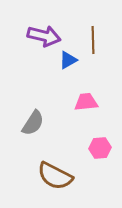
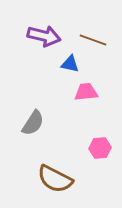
brown line: rotated 68 degrees counterclockwise
blue triangle: moved 2 px right, 4 px down; rotated 42 degrees clockwise
pink trapezoid: moved 10 px up
brown semicircle: moved 3 px down
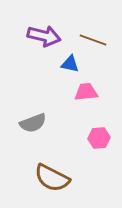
gray semicircle: rotated 36 degrees clockwise
pink hexagon: moved 1 px left, 10 px up
brown semicircle: moved 3 px left, 1 px up
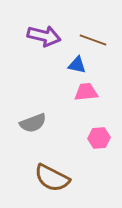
blue triangle: moved 7 px right, 1 px down
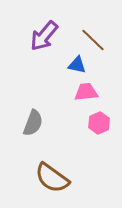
purple arrow: rotated 116 degrees clockwise
brown line: rotated 24 degrees clockwise
gray semicircle: rotated 48 degrees counterclockwise
pink hexagon: moved 15 px up; rotated 20 degrees counterclockwise
brown semicircle: rotated 9 degrees clockwise
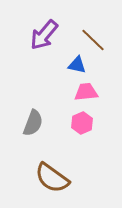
purple arrow: moved 1 px up
pink hexagon: moved 17 px left
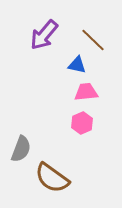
gray semicircle: moved 12 px left, 26 px down
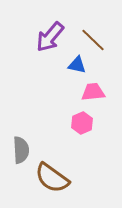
purple arrow: moved 6 px right, 2 px down
pink trapezoid: moved 7 px right
gray semicircle: moved 1 px down; rotated 24 degrees counterclockwise
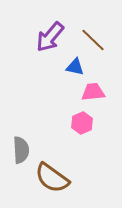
blue triangle: moved 2 px left, 2 px down
